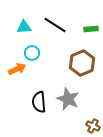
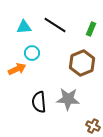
green rectangle: rotated 64 degrees counterclockwise
gray star: rotated 20 degrees counterclockwise
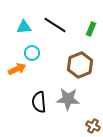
brown hexagon: moved 2 px left, 2 px down
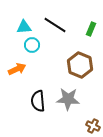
cyan circle: moved 8 px up
brown hexagon: rotated 15 degrees counterclockwise
black semicircle: moved 1 px left, 1 px up
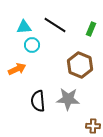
brown cross: rotated 24 degrees counterclockwise
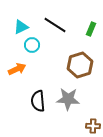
cyan triangle: moved 3 px left; rotated 21 degrees counterclockwise
brown hexagon: rotated 20 degrees clockwise
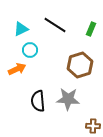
cyan triangle: moved 2 px down
cyan circle: moved 2 px left, 5 px down
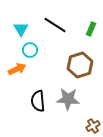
cyan triangle: rotated 35 degrees counterclockwise
brown cross: rotated 32 degrees counterclockwise
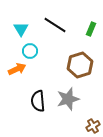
cyan circle: moved 1 px down
gray star: rotated 20 degrees counterclockwise
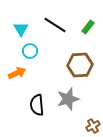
green rectangle: moved 3 px left, 2 px up; rotated 16 degrees clockwise
brown hexagon: rotated 15 degrees clockwise
orange arrow: moved 4 px down
black semicircle: moved 1 px left, 4 px down
